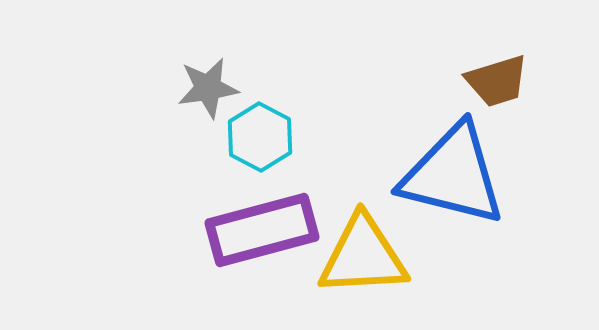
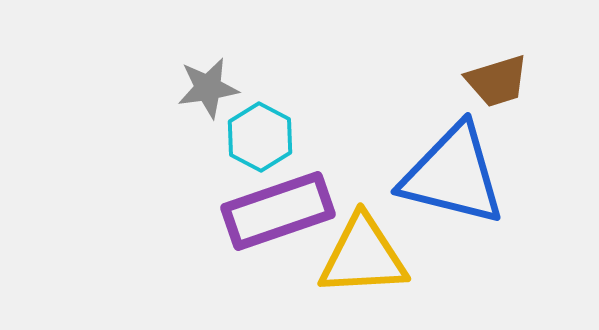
purple rectangle: moved 16 px right, 19 px up; rotated 4 degrees counterclockwise
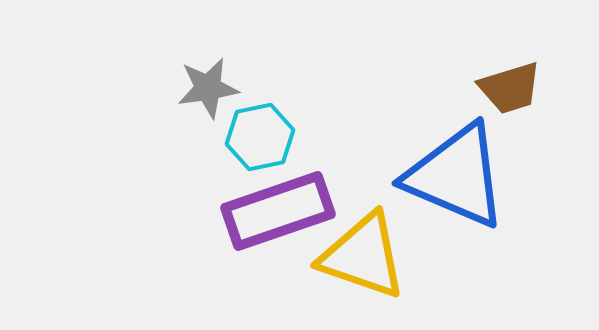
brown trapezoid: moved 13 px right, 7 px down
cyan hexagon: rotated 20 degrees clockwise
blue triangle: moved 3 px right, 1 px down; rotated 9 degrees clockwise
yellow triangle: rotated 22 degrees clockwise
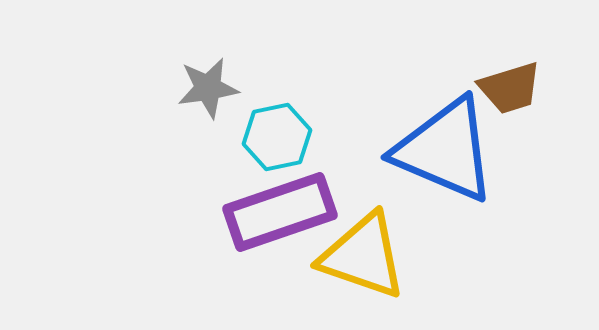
cyan hexagon: moved 17 px right
blue triangle: moved 11 px left, 26 px up
purple rectangle: moved 2 px right, 1 px down
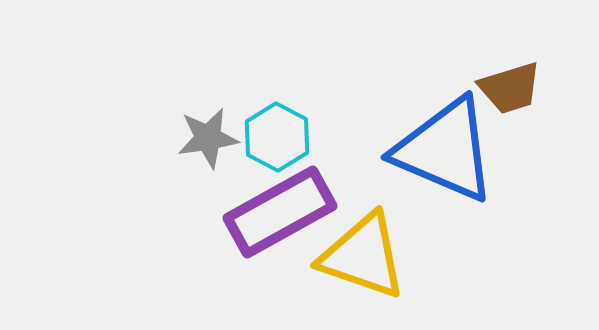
gray star: moved 50 px down
cyan hexagon: rotated 20 degrees counterclockwise
purple rectangle: rotated 10 degrees counterclockwise
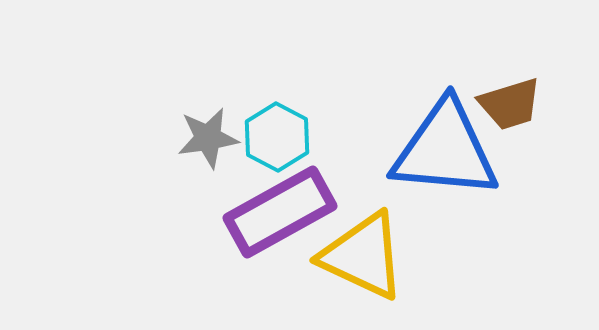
brown trapezoid: moved 16 px down
blue triangle: rotated 18 degrees counterclockwise
yellow triangle: rotated 6 degrees clockwise
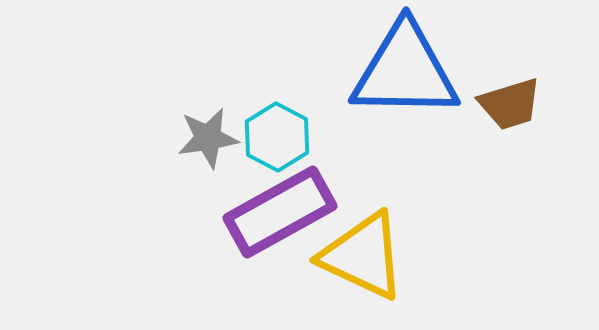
blue triangle: moved 40 px left, 79 px up; rotated 4 degrees counterclockwise
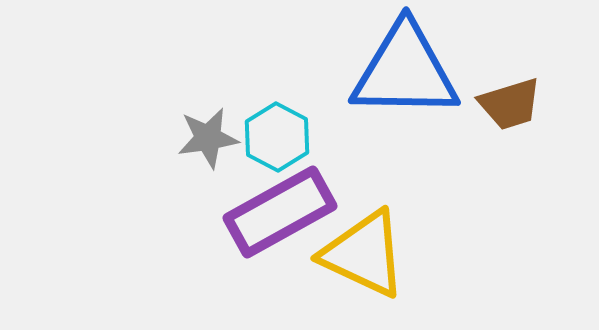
yellow triangle: moved 1 px right, 2 px up
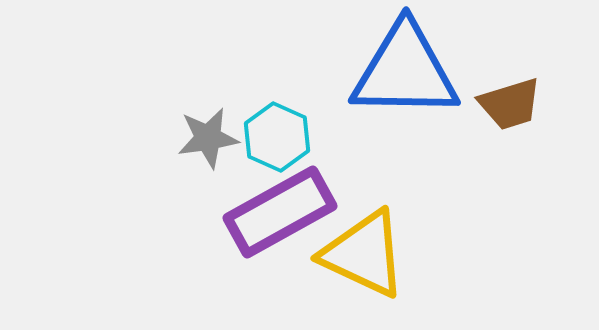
cyan hexagon: rotated 4 degrees counterclockwise
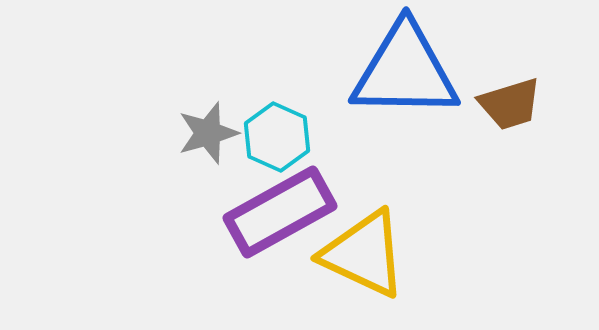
gray star: moved 5 px up; rotated 8 degrees counterclockwise
